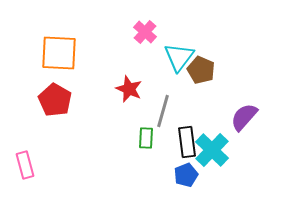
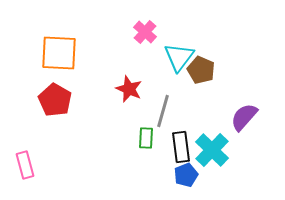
black rectangle: moved 6 px left, 5 px down
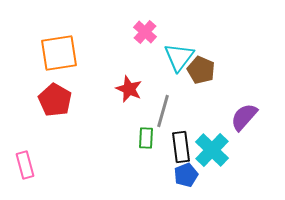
orange square: rotated 12 degrees counterclockwise
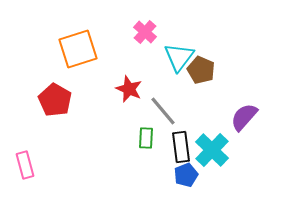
orange square: moved 19 px right, 4 px up; rotated 9 degrees counterclockwise
gray line: rotated 56 degrees counterclockwise
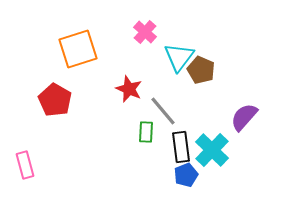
green rectangle: moved 6 px up
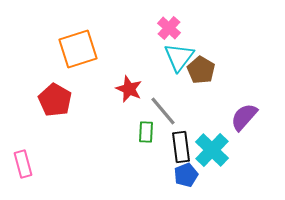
pink cross: moved 24 px right, 4 px up
brown pentagon: rotated 8 degrees clockwise
pink rectangle: moved 2 px left, 1 px up
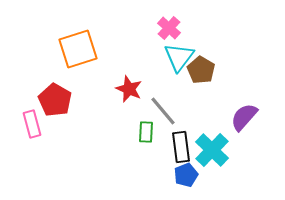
pink rectangle: moved 9 px right, 40 px up
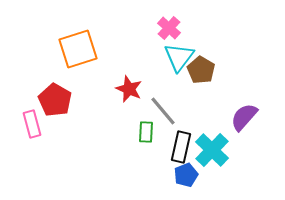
black rectangle: rotated 20 degrees clockwise
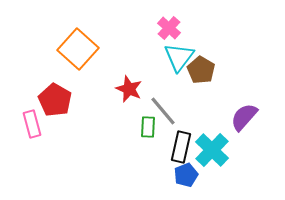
orange square: rotated 30 degrees counterclockwise
green rectangle: moved 2 px right, 5 px up
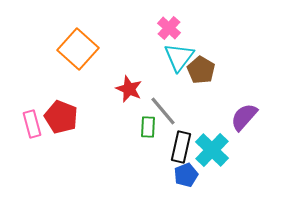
red pentagon: moved 6 px right, 17 px down; rotated 8 degrees counterclockwise
